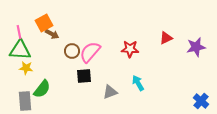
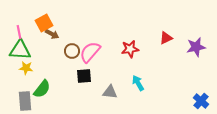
red star: rotated 12 degrees counterclockwise
gray triangle: rotated 28 degrees clockwise
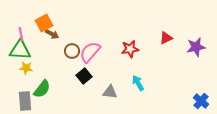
pink line: moved 2 px right, 2 px down
black square: rotated 35 degrees counterclockwise
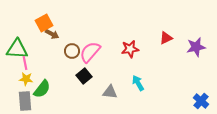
pink line: moved 4 px right, 29 px down
green triangle: moved 3 px left, 1 px up
yellow star: moved 11 px down
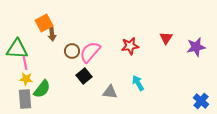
brown arrow: rotated 56 degrees clockwise
red triangle: rotated 32 degrees counterclockwise
red star: moved 3 px up
gray rectangle: moved 2 px up
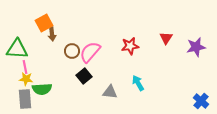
pink line: moved 4 px down
green semicircle: rotated 48 degrees clockwise
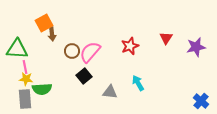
red star: rotated 12 degrees counterclockwise
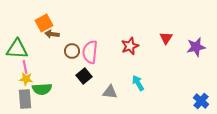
brown arrow: rotated 104 degrees clockwise
pink semicircle: rotated 35 degrees counterclockwise
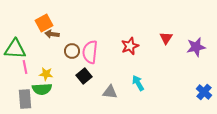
green triangle: moved 2 px left
yellow star: moved 20 px right, 5 px up
blue cross: moved 3 px right, 9 px up
